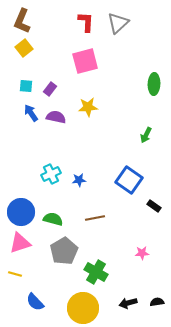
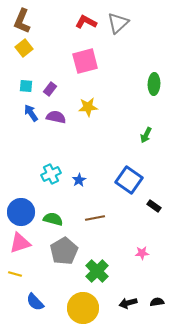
red L-shape: rotated 65 degrees counterclockwise
blue star: rotated 24 degrees counterclockwise
green cross: moved 1 px right, 1 px up; rotated 15 degrees clockwise
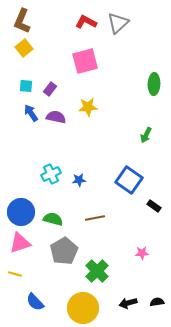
blue star: rotated 24 degrees clockwise
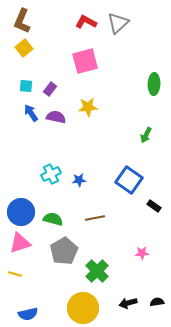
blue semicircle: moved 7 px left, 12 px down; rotated 60 degrees counterclockwise
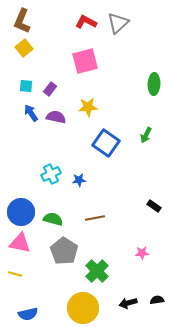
blue square: moved 23 px left, 37 px up
pink triangle: rotated 30 degrees clockwise
gray pentagon: rotated 8 degrees counterclockwise
black semicircle: moved 2 px up
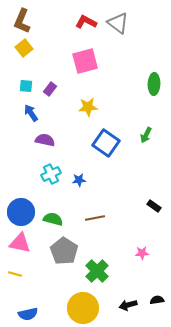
gray triangle: rotated 40 degrees counterclockwise
purple semicircle: moved 11 px left, 23 px down
black arrow: moved 2 px down
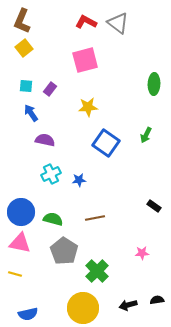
pink square: moved 1 px up
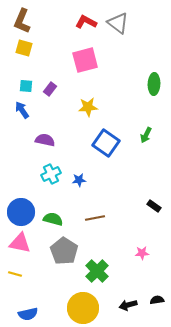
yellow square: rotated 36 degrees counterclockwise
blue arrow: moved 9 px left, 3 px up
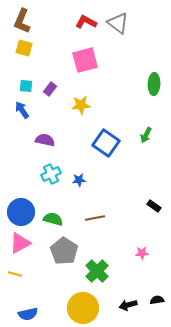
yellow star: moved 7 px left, 2 px up
pink triangle: rotated 40 degrees counterclockwise
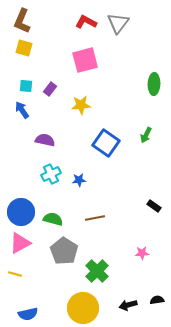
gray triangle: rotated 30 degrees clockwise
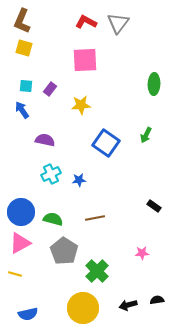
pink square: rotated 12 degrees clockwise
